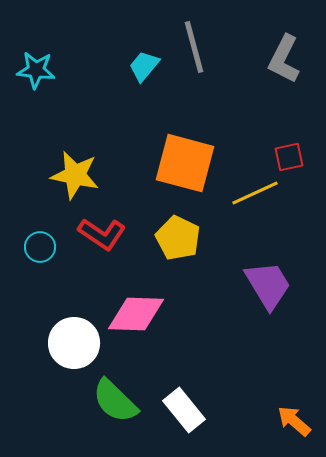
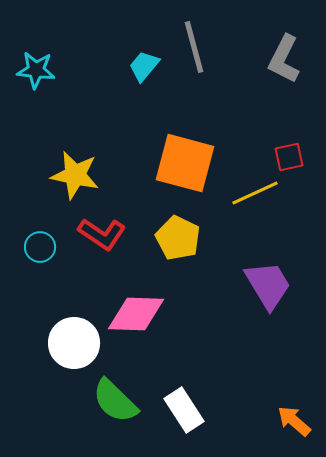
white rectangle: rotated 6 degrees clockwise
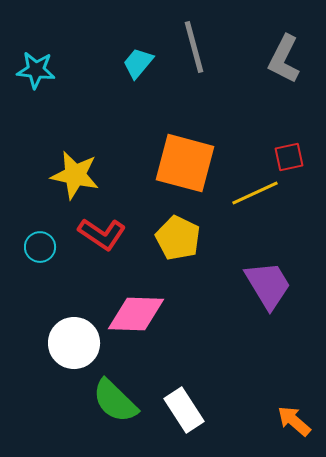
cyan trapezoid: moved 6 px left, 3 px up
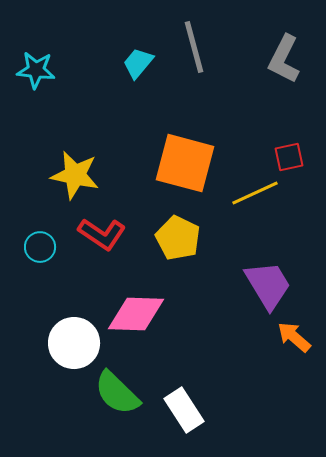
green semicircle: moved 2 px right, 8 px up
orange arrow: moved 84 px up
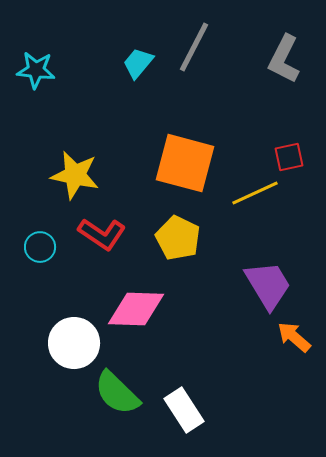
gray line: rotated 42 degrees clockwise
pink diamond: moved 5 px up
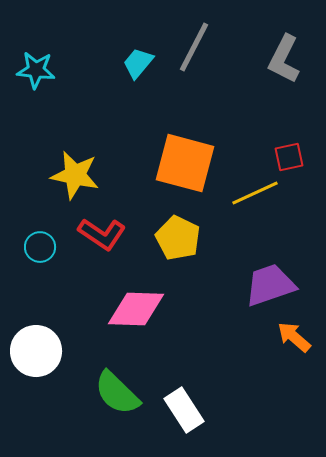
purple trapezoid: moved 2 px right; rotated 78 degrees counterclockwise
white circle: moved 38 px left, 8 px down
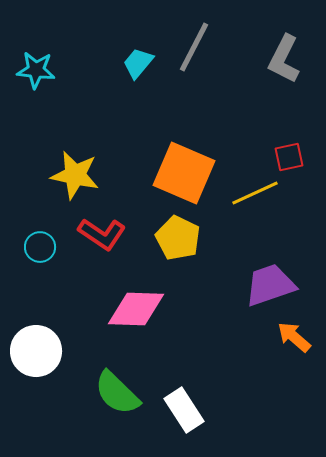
orange square: moved 1 px left, 10 px down; rotated 8 degrees clockwise
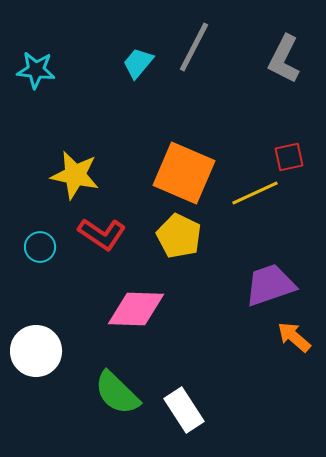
yellow pentagon: moved 1 px right, 2 px up
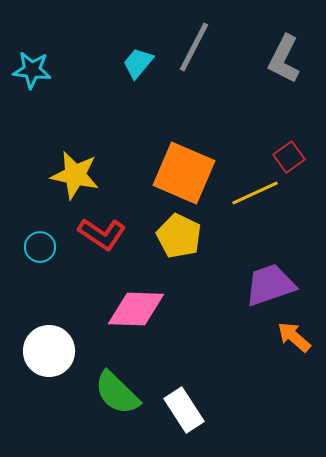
cyan star: moved 4 px left
red square: rotated 24 degrees counterclockwise
white circle: moved 13 px right
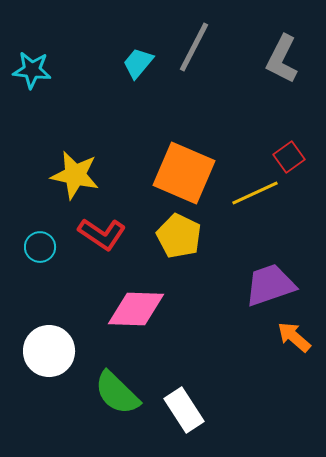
gray L-shape: moved 2 px left
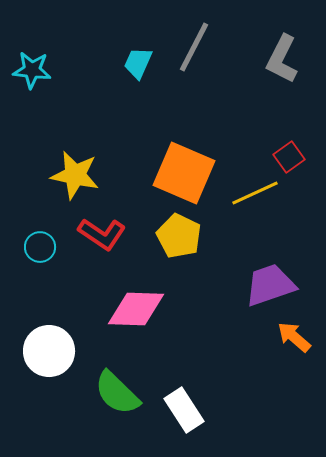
cyan trapezoid: rotated 16 degrees counterclockwise
